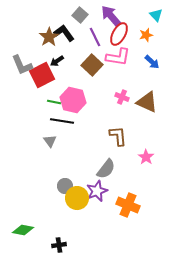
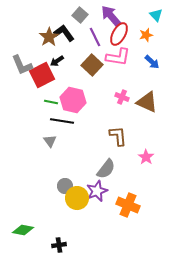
green line: moved 3 px left
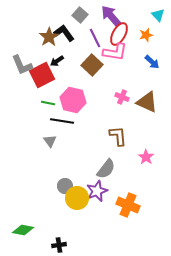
cyan triangle: moved 2 px right
purple line: moved 1 px down
pink L-shape: moved 3 px left, 5 px up
green line: moved 3 px left, 1 px down
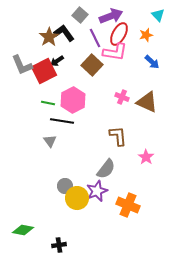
purple arrow: rotated 110 degrees clockwise
red square: moved 2 px right, 4 px up
pink hexagon: rotated 20 degrees clockwise
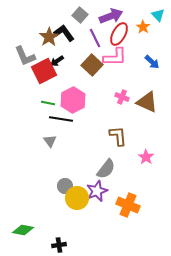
orange star: moved 3 px left, 8 px up; rotated 24 degrees counterclockwise
pink L-shape: moved 5 px down; rotated 10 degrees counterclockwise
gray L-shape: moved 3 px right, 9 px up
black line: moved 1 px left, 2 px up
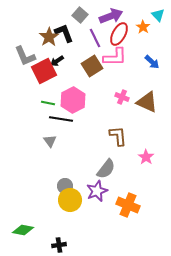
black L-shape: rotated 15 degrees clockwise
brown square: moved 1 px down; rotated 15 degrees clockwise
yellow circle: moved 7 px left, 2 px down
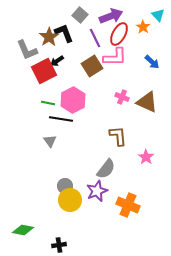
gray L-shape: moved 2 px right, 6 px up
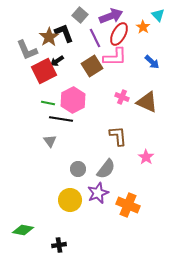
gray circle: moved 13 px right, 17 px up
purple star: moved 1 px right, 2 px down
